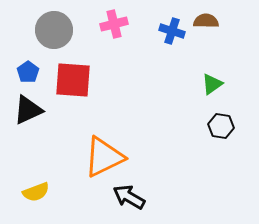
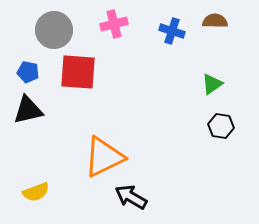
brown semicircle: moved 9 px right
blue pentagon: rotated 25 degrees counterclockwise
red square: moved 5 px right, 8 px up
black triangle: rotated 12 degrees clockwise
black arrow: moved 2 px right
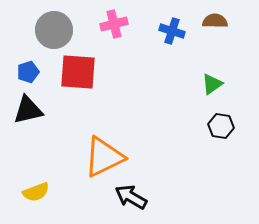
blue pentagon: rotated 30 degrees counterclockwise
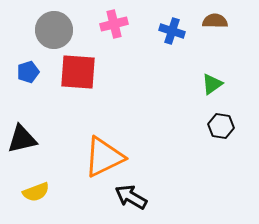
black triangle: moved 6 px left, 29 px down
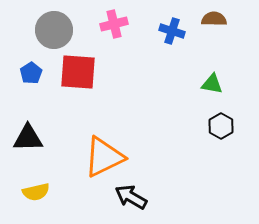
brown semicircle: moved 1 px left, 2 px up
blue pentagon: moved 3 px right, 1 px down; rotated 15 degrees counterclockwise
green triangle: rotated 45 degrees clockwise
black hexagon: rotated 20 degrees clockwise
black triangle: moved 6 px right, 1 px up; rotated 12 degrees clockwise
yellow semicircle: rotated 8 degrees clockwise
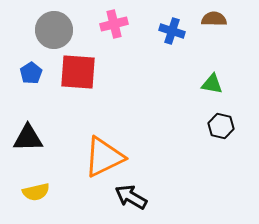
black hexagon: rotated 15 degrees counterclockwise
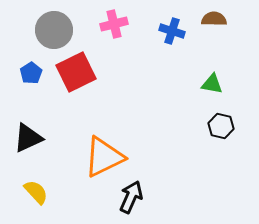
red square: moved 2 px left; rotated 30 degrees counterclockwise
black triangle: rotated 24 degrees counterclockwise
yellow semicircle: rotated 120 degrees counterclockwise
black arrow: rotated 84 degrees clockwise
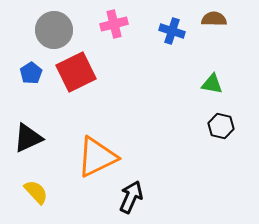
orange triangle: moved 7 px left
